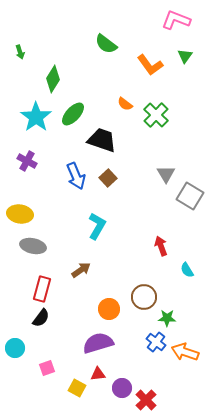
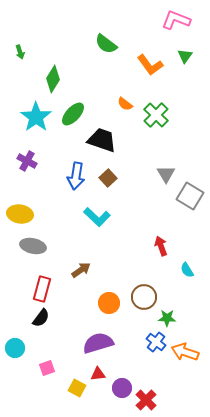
blue arrow: rotated 32 degrees clockwise
cyan L-shape: moved 9 px up; rotated 104 degrees clockwise
orange circle: moved 6 px up
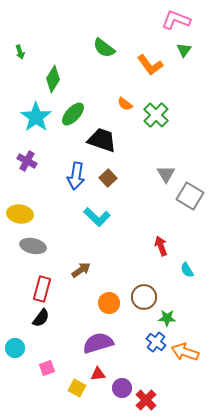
green semicircle: moved 2 px left, 4 px down
green triangle: moved 1 px left, 6 px up
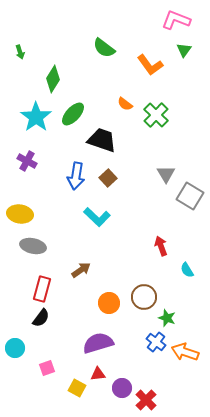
green star: rotated 18 degrees clockwise
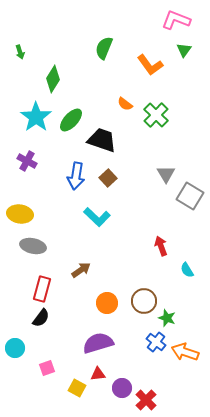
green semicircle: rotated 75 degrees clockwise
green ellipse: moved 2 px left, 6 px down
brown circle: moved 4 px down
orange circle: moved 2 px left
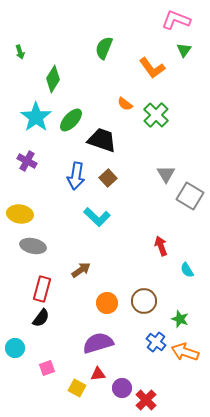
orange L-shape: moved 2 px right, 3 px down
green star: moved 13 px right, 1 px down
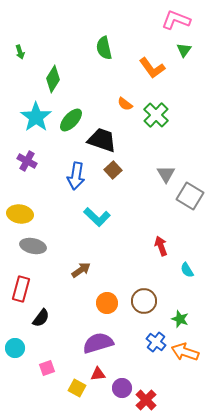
green semicircle: rotated 35 degrees counterclockwise
brown square: moved 5 px right, 8 px up
red rectangle: moved 21 px left
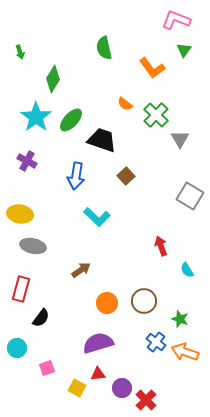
brown square: moved 13 px right, 6 px down
gray triangle: moved 14 px right, 35 px up
cyan circle: moved 2 px right
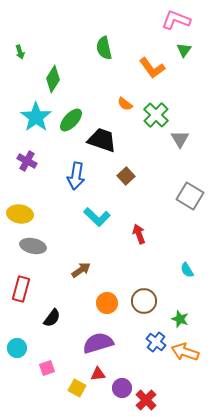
red arrow: moved 22 px left, 12 px up
black semicircle: moved 11 px right
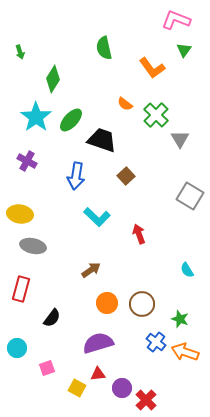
brown arrow: moved 10 px right
brown circle: moved 2 px left, 3 px down
